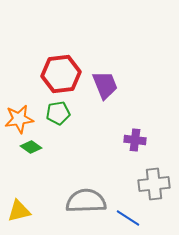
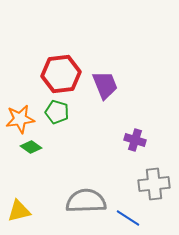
green pentagon: moved 1 px left, 1 px up; rotated 25 degrees clockwise
orange star: moved 1 px right
purple cross: rotated 10 degrees clockwise
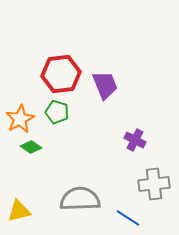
orange star: rotated 20 degrees counterclockwise
purple cross: rotated 10 degrees clockwise
gray semicircle: moved 6 px left, 2 px up
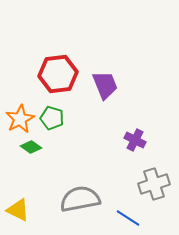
red hexagon: moved 3 px left
green pentagon: moved 5 px left, 6 px down
gray cross: rotated 12 degrees counterclockwise
gray semicircle: rotated 9 degrees counterclockwise
yellow triangle: moved 1 px left, 1 px up; rotated 40 degrees clockwise
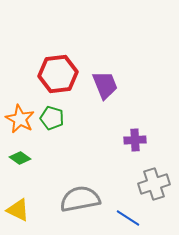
orange star: rotated 16 degrees counterclockwise
purple cross: rotated 30 degrees counterclockwise
green diamond: moved 11 px left, 11 px down
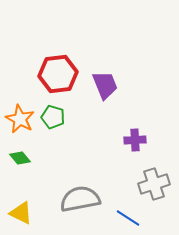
green pentagon: moved 1 px right, 1 px up
green diamond: rotated 15 degrees clockwise
yellow triangle: moved 3 px right, 3 px down
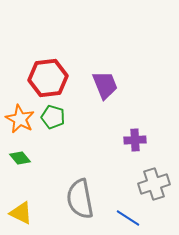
red hexagon: moved 10 px left, 4 px down
gray semicircle: rotated 90 degrees counterclockwise
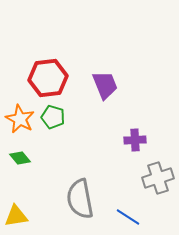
gray cross: moved 4 px right, 6 px up
yellow triangle: moved 5 px left, 3 px down; rotated 35 degrees counterclockwise
blue line: moved 1 px up
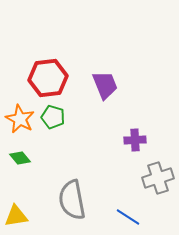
gray semicircle: moved 8 px left, 1 px down
